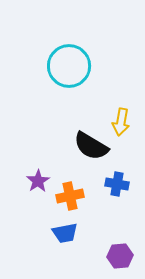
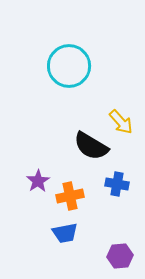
yellow arrow: rotated 52 degrees counterclockwise
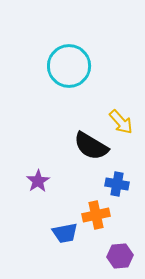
orange cross: moved 26 px right, 19 px down
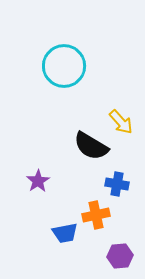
cyan circle: moved 5 px left
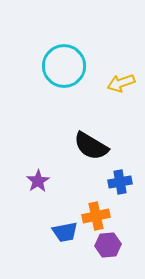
yellow arrow: moved 39 px up; rotated 112 degrees clockwise
blue cross: moved 3 px right, 2 px up; rotated 20 degrees counterclockwise
orange cross: moved 1 px down
blue trapezoid: moved 1 px up
purple hexagon: moved 12 px left, 11 px up
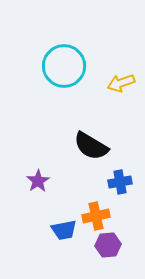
blue trapezoid: moved 1 px left, 2 px up
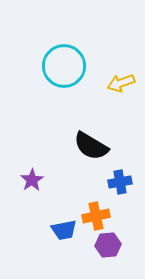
purple star: moved 6 px left, 1 px up
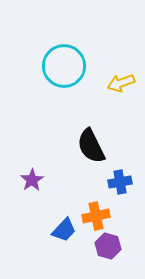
black semicircle: rotated 33 degrees clockwise
blue trapezoid: rotated 36 degrees counterclockwise
purple hexagon: moved 1 px down; rotated 20 degrees clockwise
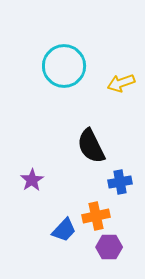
purple hexagon: moved 1 px right, 1 px down; rotated 15 degrees counterclockwise
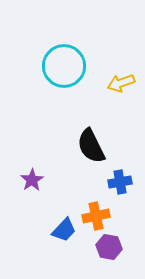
purple hexagon: rotated 10 degrees clockwise
